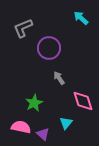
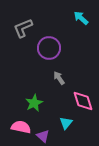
purple triangle: moved 2 px down
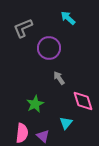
cyan arrow: moved 13 px left
green star: moved 1 px right, 1 px down
pink semicircle: moved 1 px right, 6 px down; rotated 84 degrees clockwise
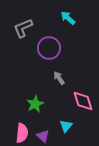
cyan triangle: moved 3 px down
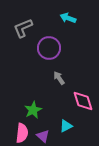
cyan arrow: rotated 21 degrees counterclockwise
green star: moved 2 px left, 6 px down
cyan triangle: rotated 24 degrees clockwise
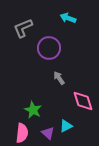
green star: rotated 18 degrees counterclockwise
purple triangle: moved 5 px right, 3 px up
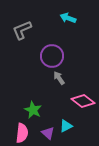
gray L-shape: moved 1 px left, 2 px down
purple circle: moved 3 px right, 8 px down
pink diamond: rotated 35 degrees counterclockwise
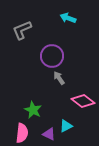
purple triangle: moved 1 px right, 1 px down; rotated 16 degrees counterclockwise
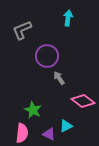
cyan arrow: rotated 77 degrees clockwise
purple circle: moved 5 px left
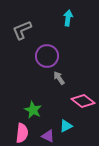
purple triangle: moved 1 px left, 2 px down
